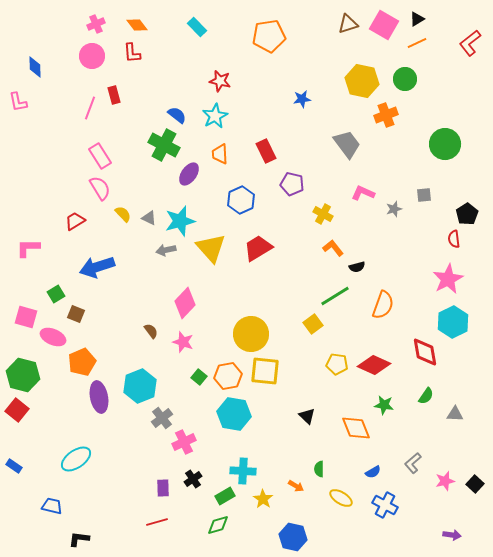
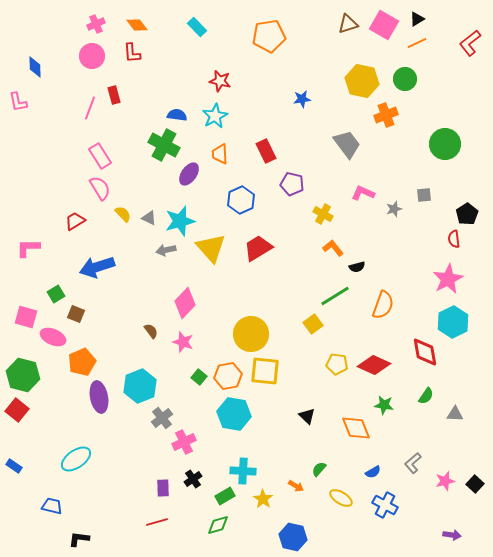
blue semicircle at (177, 115): rotated 30 degrees counterclockwise
green semicircle at (319, 469): rotated 42 degrees clockwise
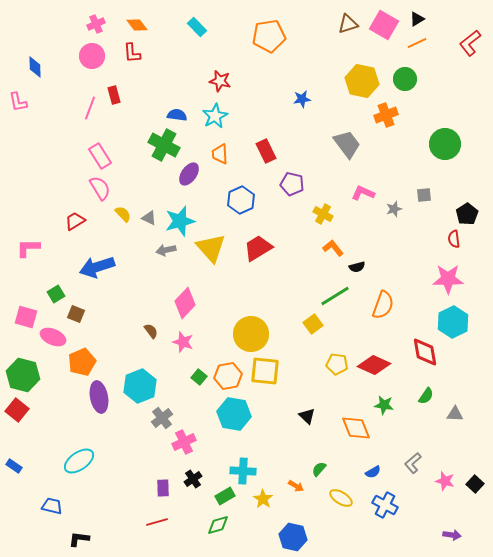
pink star at (448, 279): rotated 28 degrees clockwise
cyan ellipse at (76, 459): moved 3 px right, 2 px down
pink star at (445, 481): rotated 30 degrees clockwise
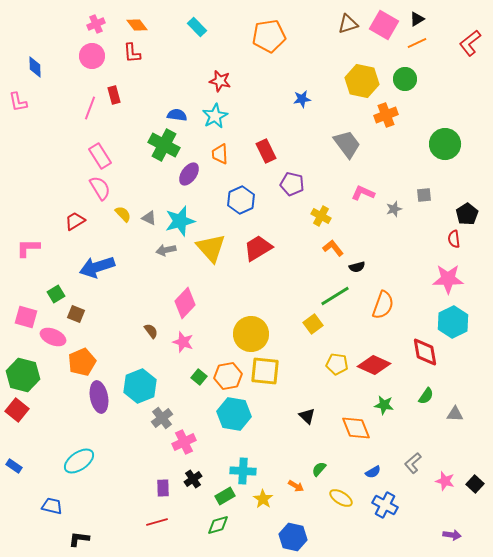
yellow cross at (323, 214): moved 2 px left, 2 px down
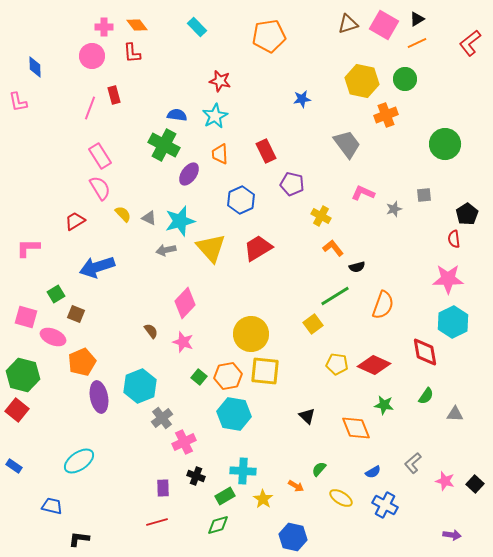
pink cross at (96, 24): moved 8 px right, 3 px down; rotated 24 degrees clockwise
black cross at (193, 479): moved 3 px right, 3 px up; rotated 36 degrees counterclockwise
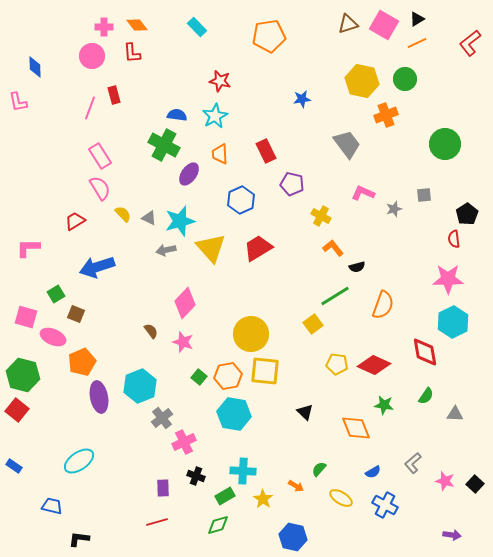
black triangle at (307, 416): moved 2 px left, 4 px up
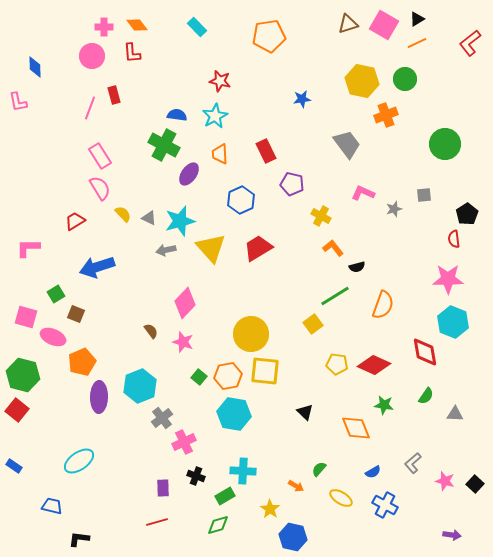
cyan hexagon at (453, 322): rotated 12 degrees counterclockwise
purple ellipse at (99, 397): rotated 12 degrees clockwise
yellow star at (263, 499): moved 7 px right, 10 px down
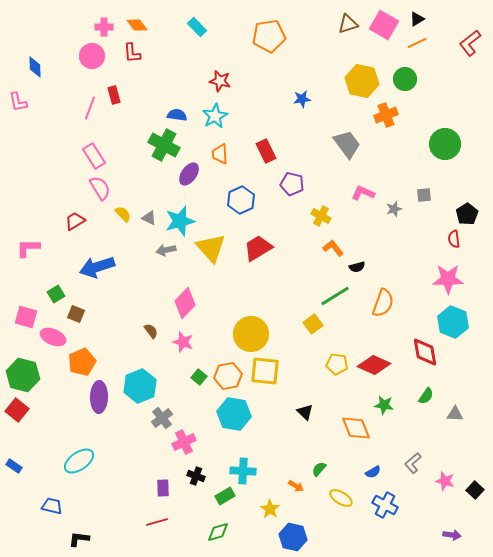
pink rectangle at (100, 156): moved 6 px left
orange semicircle at (383, 305): moved 2 px up
black square at (475, 484): moved 6 px down
green diamond at (218, 525): moved 7 px down
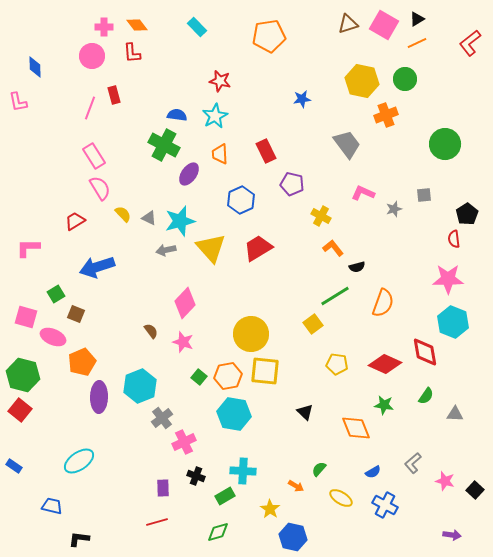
red diamond at (374, 365): moved 11 px right, 1 px up
red square at (17, 410): moved 3 px right
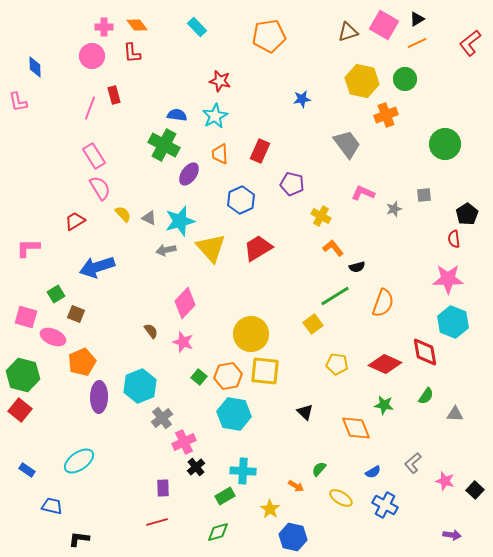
brown triangle at (348, 24): moved 8 px down
red rectangle at (266, 151): moved 6 px left; rotated 50 degrees clockwise
blue rectangle at (14, 466): moved 13 px right, 4 px down
black cross at (196, 476): moved 9 px up; rotated 30 degrees clockwise
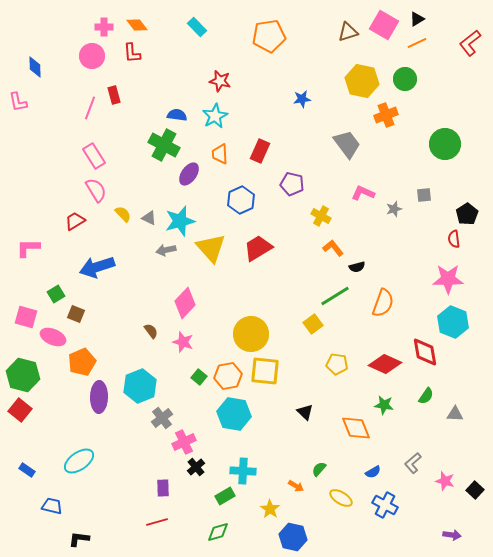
pink semicircle at (100, 188): moved 4 px left, 2 px down
